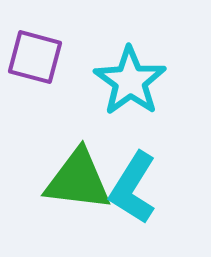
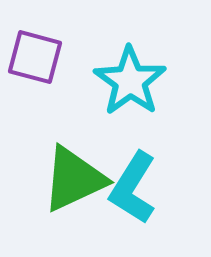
green triangle: moved 4 px left, 1 px up; rotated 32 degrees counterclockwise
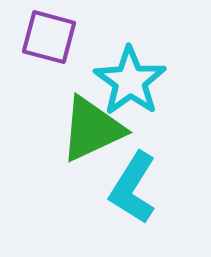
purple square: moved 14 px right, 20 px up
green triangle: moved 18 px right, 50 px up
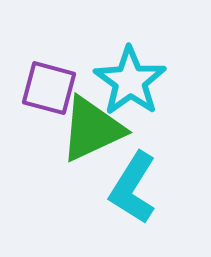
purple square: moved 51 px down
